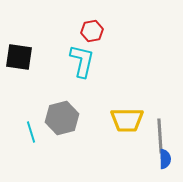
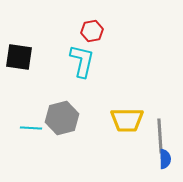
cyan line: moved 4 px up; rotated 70 degrees counterclockwise
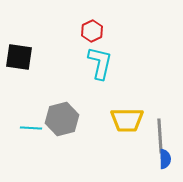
red hexagon: rotated 15 degrees counterclockwise
cyan L-shape: moved 18 px right, 2 px down
gray hexagon: moved 1 px down
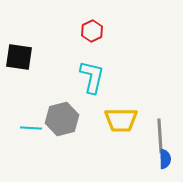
cyan L-shape: moved 8 px left, 14 px down
yellow trapezoid: moved 6 px left
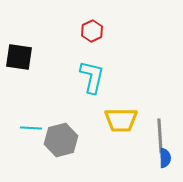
gray hexagon: moved 1 px left, 21 px down
blue semicircle: moved 1 px up
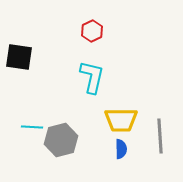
cyan line: moved 1 px right, 1 px up
blue semicircle: moved 44 px left, 9 px up
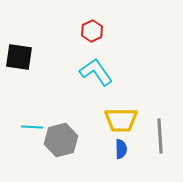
cyan L-shape: moved 4 px right, 5 px up; rotated 48 degrees counterclockwise
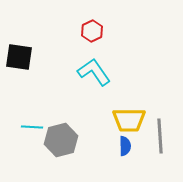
cyan L-shape: moved 2 px left
yellow trapezoid: moved 8 px right
blue semicircle: moved 4 px right, 3 px up
